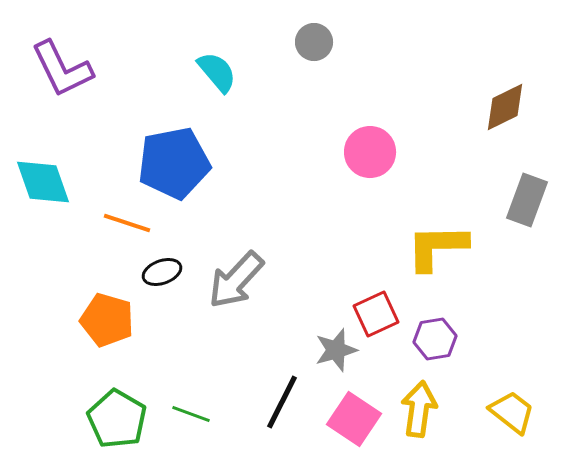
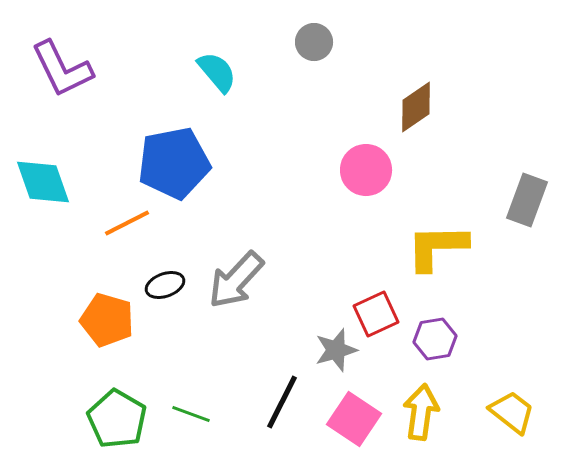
brown diamond: moved 89 px left; rotated 8 degrees counterclockwise
pink circle: moved 4 px left, 18 px down
orange line: rotated 45 degrees counterclockwise
black ellipse: moved 3 px right, 13 px down
yellow arrow: moved 2 px right, 3 px down
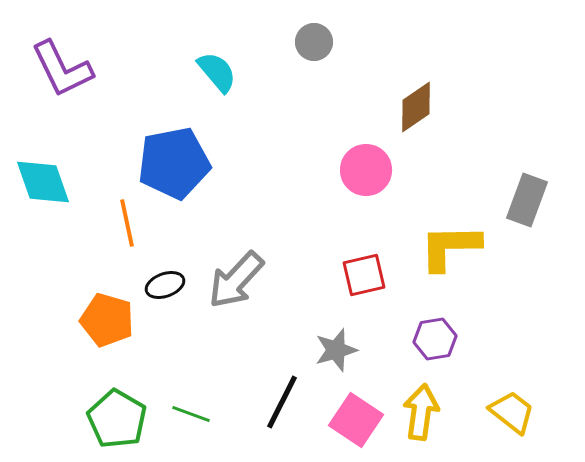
orange line: rotated 75 degrees counterclockwise
yellow L-shape: moved 13 px right
red square: moved 12 px left, 39 px up; rotated 12 degrees clockwise
pink square: moved 2 px right, 1 px down
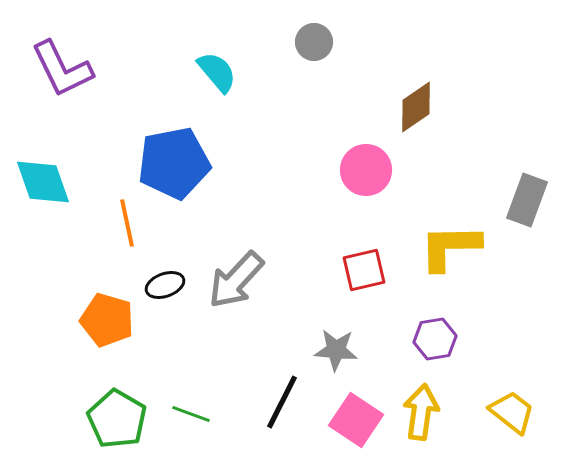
red square: moved 5 px up
gray star: rotated 21 degrees clockwise
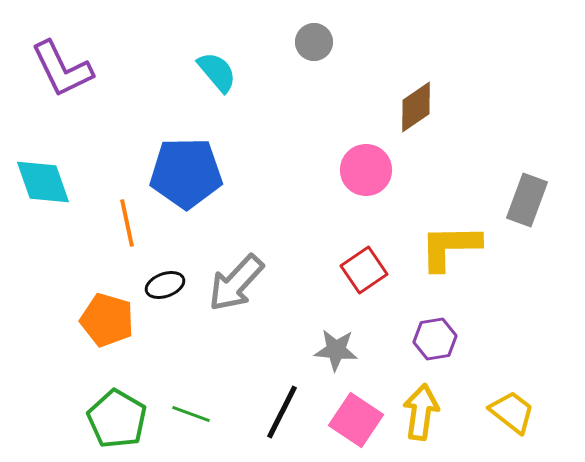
blue pentagon: moved 12 px right, 10 px down; rotated 10 degrees clockwise
red square: rotated 21 degrees counterclockwise
gray arrow: moved 3 px down
black line: moved 10 px down
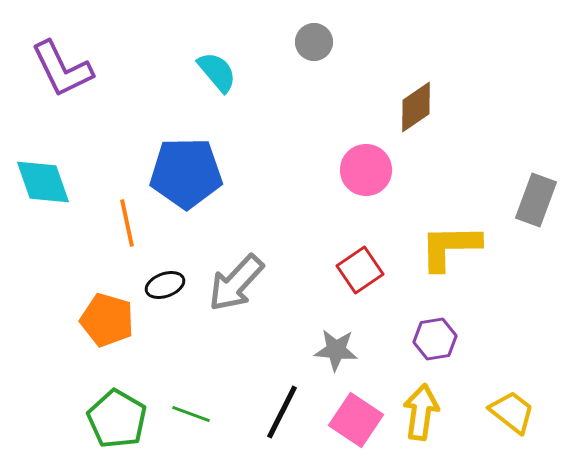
gray rectangle: moved 9 px right
red square: moved 4 px left
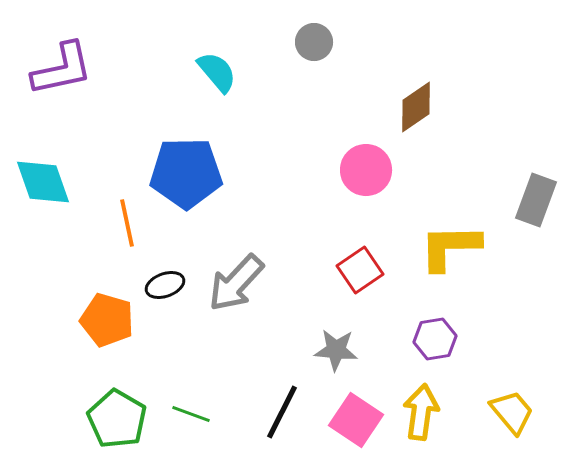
purple L-shape: rotated 76 degrees counterclockwise
yellow trapezoid: rotated 12 degrees clockwise
